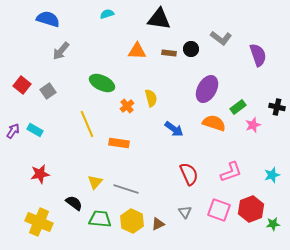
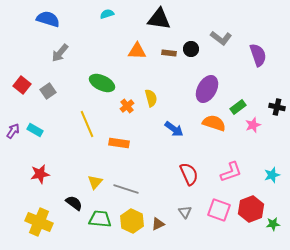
gray arrow: moved 1 px left, 2 px down
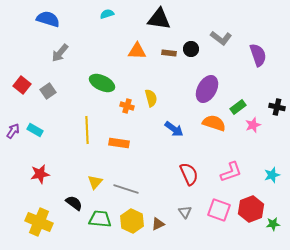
orange cross: rotated 32 degrees counterclockwise
yellow line: moved 6 px down; rotated 20 degrees clockwise
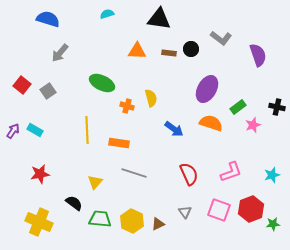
orange semicircle: moved 3 px left
gray line: moved 8 px right, 16 px up
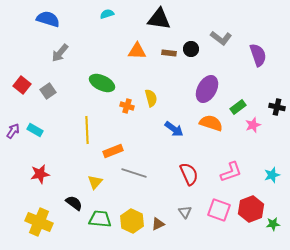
orange rectangle: moved 6 px left, 8 px down; rotated 30 degrees counterclockwise
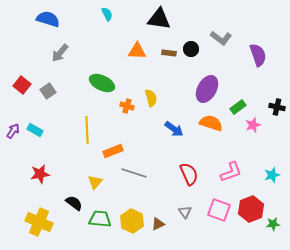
cyan semicircle: rotated 80 degrees clockwise
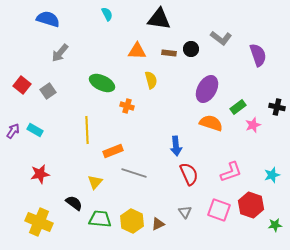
yellow semicircle: moved 18 px up
blue arrow: moved 2 px right, 17 px down; rotated 48 degrees clockwise
red hexagon: moved 4 px up; rotated 20 degrees counterclockwise
green star: moved 2 px right, 1 px down
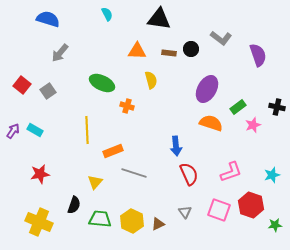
black semicircle: moved 2 px down; rotated 72 degrees clockwise
